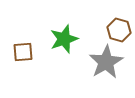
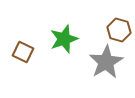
brown square: rotated 30 degrees clockwise
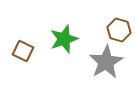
brown square: moved 1 px up
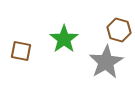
green star: rotated 16 degrees counterclockwise
brown square: moved 2 px left; rotated 15 degrees counterclockwise
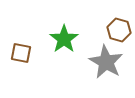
brown square: moved 2 px down
gray star: rotated 12 degrees counterclockwise
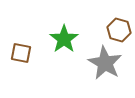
gray star: moved 1 px left, 1 px down
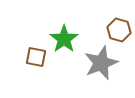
brown square: moved 15 px right, 4 px down
gray star: moved 4 px left; rotated 20 degrees clockwise
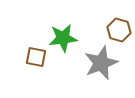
green star: moved 1 px left, 1 px up; rotated 28 degrees clockwise
